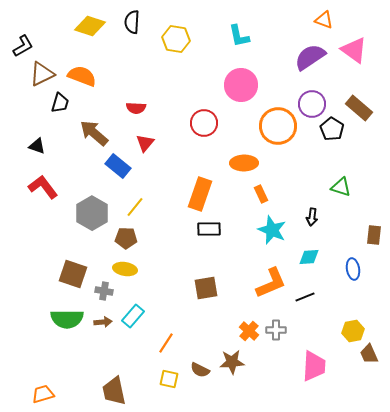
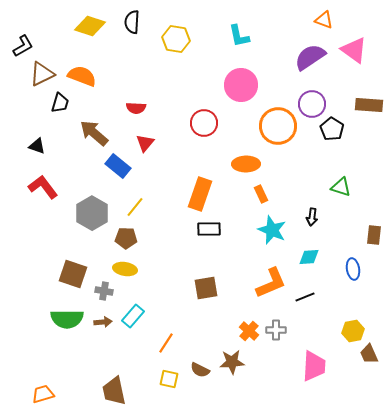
brown rectangle at (359, 108): moved 10 px right, 3 px up; rotated 36 degrees counterclockwise
orange ellipse at (244, 163): moved 2 px right, 1 px down
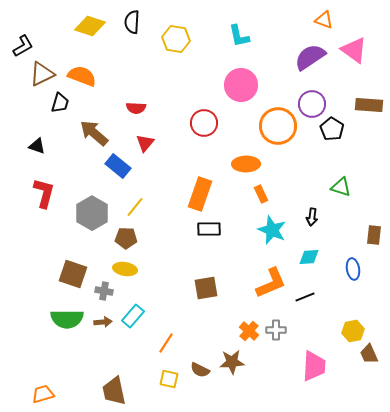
red L-shape at (43, 187): moved 1 px right, 6 px down; rotated 52 degrees clockwise
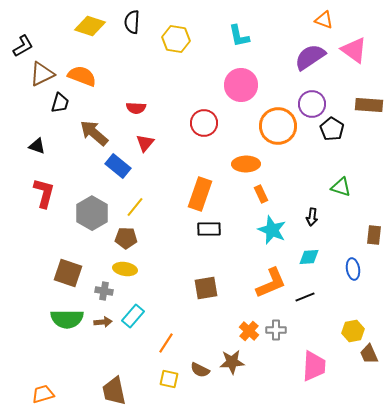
brown square at (73, 274): moved 5 px left, 1 px up
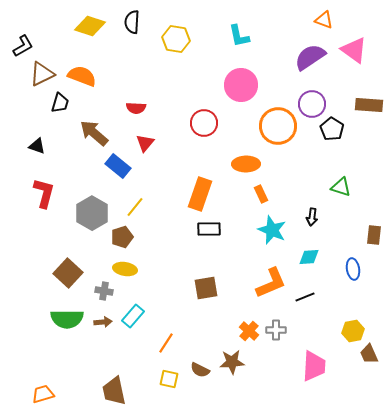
brown pentagon at (126, 238): moved 4 px left, 1 px up; rotated 20 degrees counterclockwise
brown square at (68, 273): rotated 24 degrees clockwise
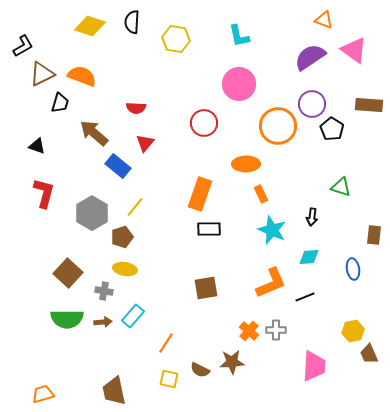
pink circle at (241, 85): moved 2 px left, 1 px up
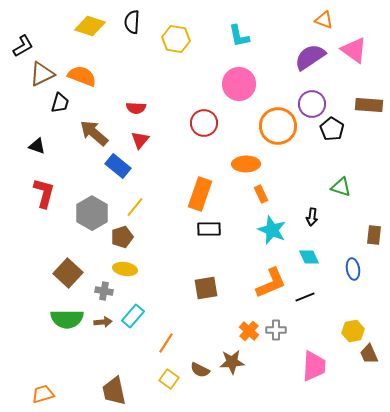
red triangle at (145, 143): moved 5 px left, 3 px up
cyan diamond at (309, 257): rotated 70 degrees clockwise
yellow square at (169, 379): rotated 24 degrees clockwise
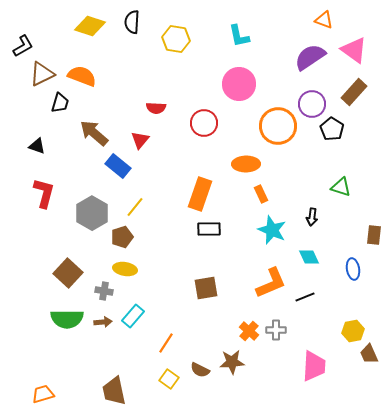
brown rectangle at (369, 105): moved 15 px left, 13 px up; rotated 52 degrees counterclockwise
red semicircle at (136, 108): moved 20 px right
